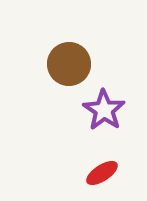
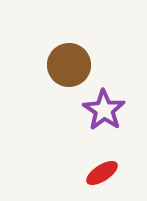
brown circle: moved 1 px down
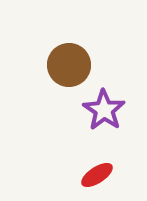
red ellipse: moved 5 px left, 2 px down
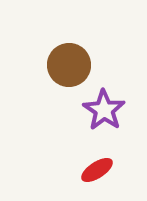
red ellipse: moved 5 px up
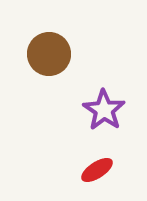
brown circle: moved 20 px left, 11 px up
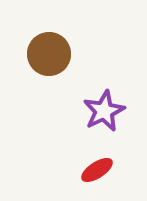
purple star: moved 1 px down; rotated 12 degrees clockwise
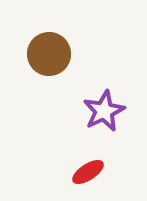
red ellipse: moved 9 px left, 2 px down
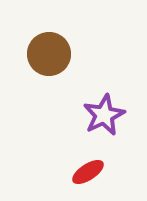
purple star: moved 4 px down
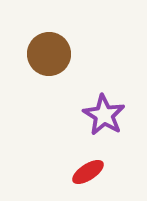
purple star: rotated 15 degrees counterclockwise
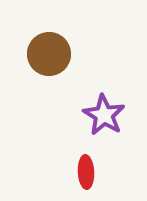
red ellipse: moved 2 px left; rotated 60 degrees counterclockwise
